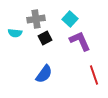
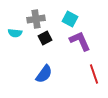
cyan square: rotated 14 degrees counterclockwise
red line: moved 1 px up
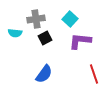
cyan square: rotated 14 degrees clockwise
purple L-shape: rotated 60 degrees counterclockwise
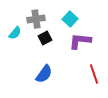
cyan semicircle: rotated 56 degrees counterclockwise
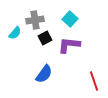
gray cross: moved 1 px left, 1 px down
purple L-shape: moved 11 px left, 4 px down
red line: moved 7 px down
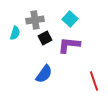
cyan semicircle: rotated 24 degrees counterclockwise
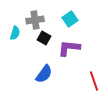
cyan square: rotated 14 degrees clockwise
black square: moved 1 px left; rotated 32 degrees counterclockwise
purple L-shape: moved 3 px down
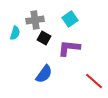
red line: rotated 30 degrees counterclockwise
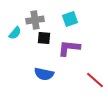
cyan square: rotated 14 degrees clockwise
cyan semicircle: rotated 24 degrees clockwise
black square: rotated 24 degrees counterclockwise
blue semicircle: rotated 66 degrees clockwise
red line: moved 1 px right, 1 px up
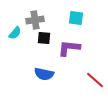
cyan square: moved 6 px right, 1 px up; rotated 28 degrees clockwise
